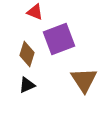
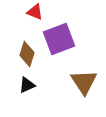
brown triangle: moved 2 px down
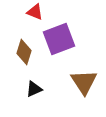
brown diamond: moved 3 px left, 2 px up
black triangle: moved 7 px right, 4 px down
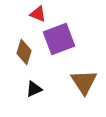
red triangle: moved 3 px right, 2 px down
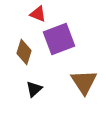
black triangle: rotated 18 degrees counterclockwise
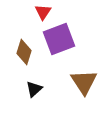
red triangle: moved 5 px right, 2 px up; rotated 42 degrees clockwise
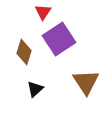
purple square: rotated 12 degrees counterclockwise
brown triangle: moved 2 px right
black triangle: moved 1 px right
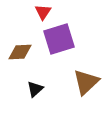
purple square: rotated 16 degrees clockwise
brown diamond: moved 4 px left; rotated 70 degrees clockwise
brown triangle: rotated 20 degrees clockwise
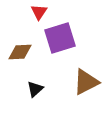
red triangle: moved 4 px left
purple square: moved 1 px right, 1 px up
brown triangle: rotated 16 degrees clockwise
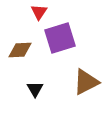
brown diamond: moved 2 px up
black triangle: rotated 18 degrees counterclockwise
